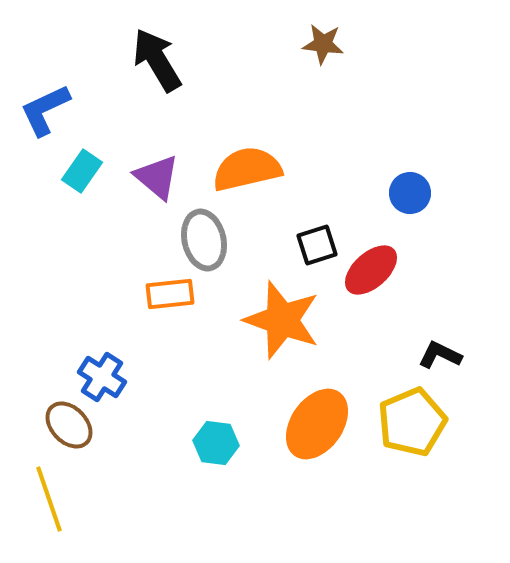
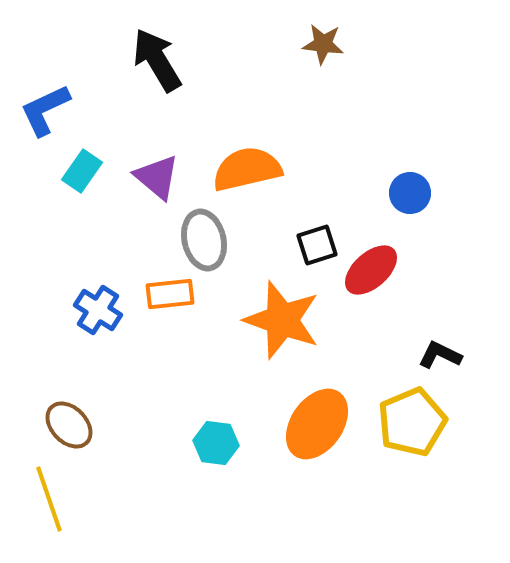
blue cross: moved 4 px left, 67 px up
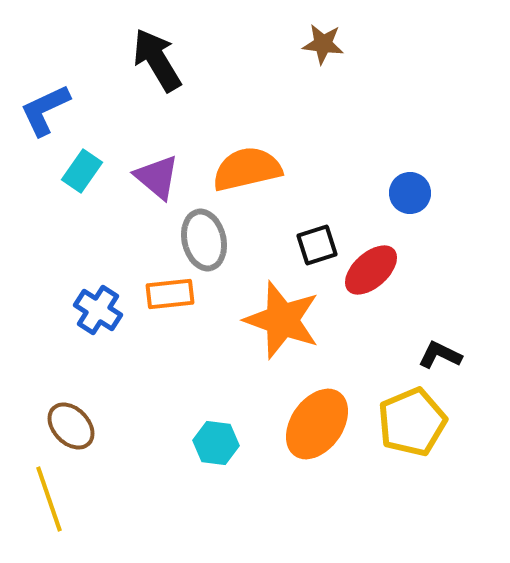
brown ellipse: moved 2 px right, 1 px down
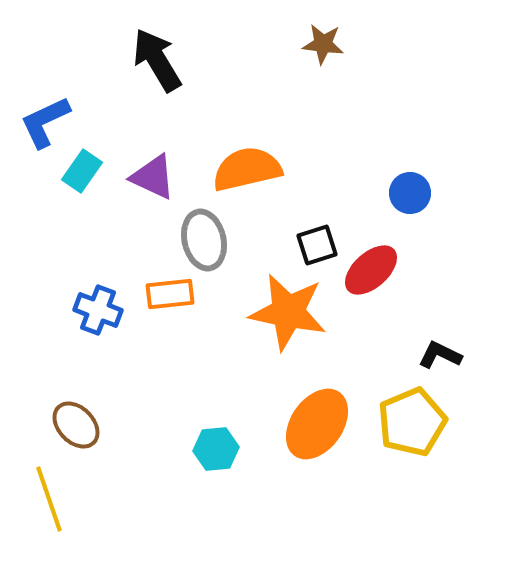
blue L-shape: moved 12 px down
purple triangle: moved 4 px left; rotated 15 degrees counterclockwise
blue cross: rotated 12 degrees counterclockwise
orange star: moved 6 px right, 8 px up; rotated 8 degrees counterclockwise
brown ellipse: moved 5 px right, 1 px up
cyan hexagon: moved 6 px down; rotated 12 degrees counterclockwise
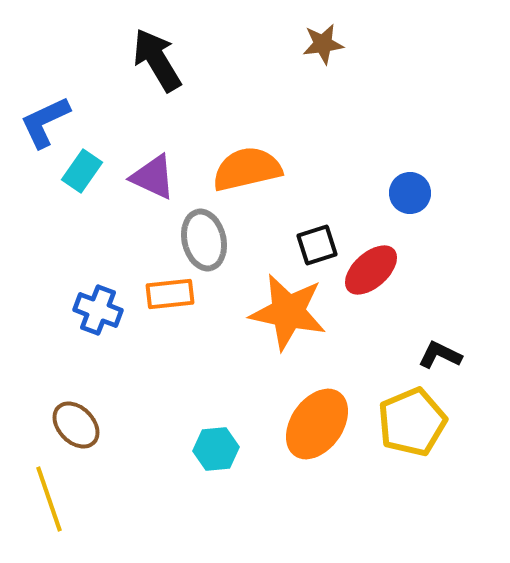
brown star: rotated 15 degrees counterclockwise
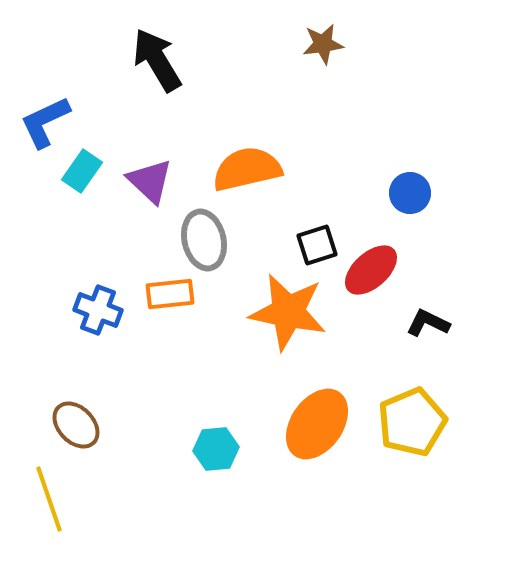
purple triangle: moved 3 px left, 4 px down; rotated 18 degrees clockwise
black L-shape: moved 12 px left, 32 px up
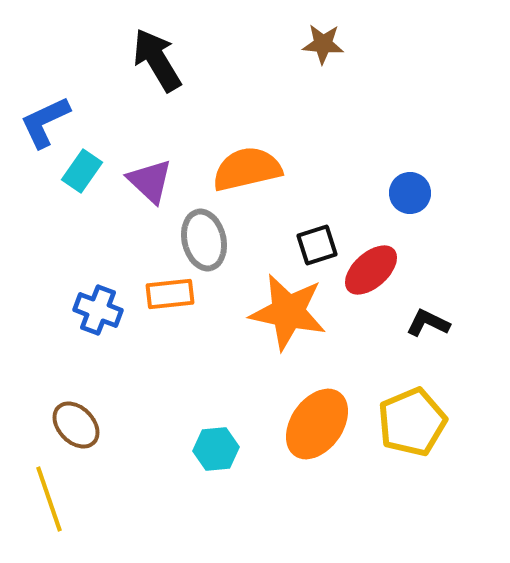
brown star: rotated 12 degrees clockwise
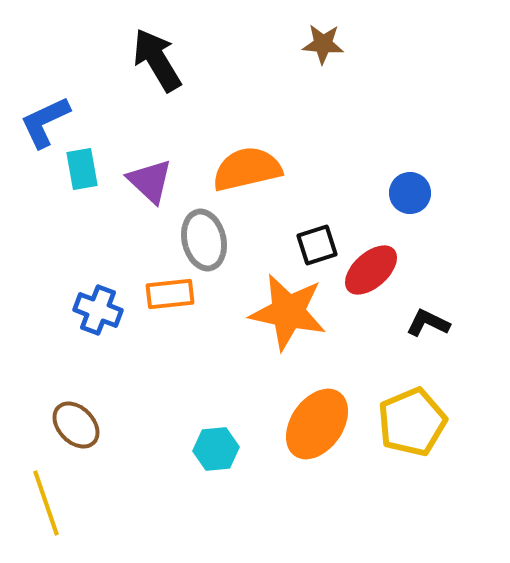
cyan rectangle: moved 2 px up; rotated 45 degrees counterclockwise
yellow line: moved 3 px left, 4 px down
